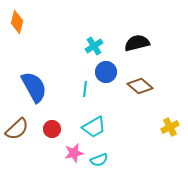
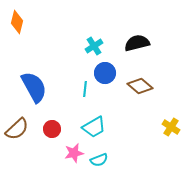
blue circle: moved 1 px left, 1 px down
yellow cross: moved 1 px right; rotated 30 degrees counterclockwise
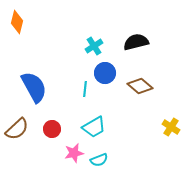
black semicircle: moved 1 px left, 1 px up
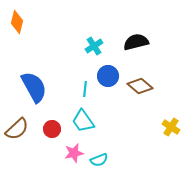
blue circle: moved 3 px right, 3 px down
cyan trapezoid: moved 11 px left, 6 px up; rotated 85 degrees clockwise
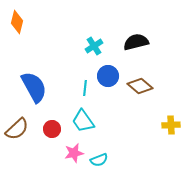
cyan line: moved 1 px up
yellow cross: moved 2 px up; rotated 36 degrees counterclockwise
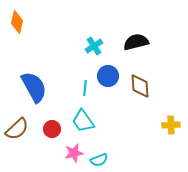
brown diamond: rotated 45 degrees clockwise
